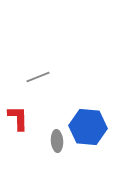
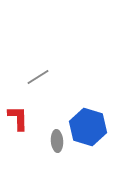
gray line: rotated 10 degrees counterclockwise
blue hexagon: rotated 12 degrees clockwise
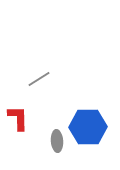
gray line: moved 1 px right, 2 px down
blue hexagon: rotated 18 degrees counterclockwise
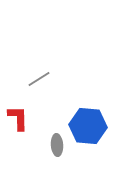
blue hexagon: moved 1 px up; rotated 6 degrees clockwise
gray ellipse: moved 4 px down
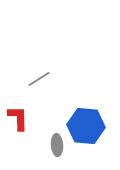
blue hexagon: moved 2 px left
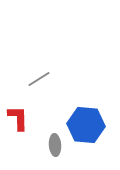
blue hexagon: moved 1 px up
gray ellipse: moved 2 px left
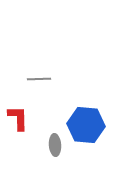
gray line: rotated 30 degrees clockwise
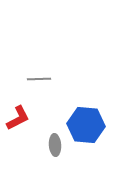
red L-shape: rotated 64 degrees clockwise
